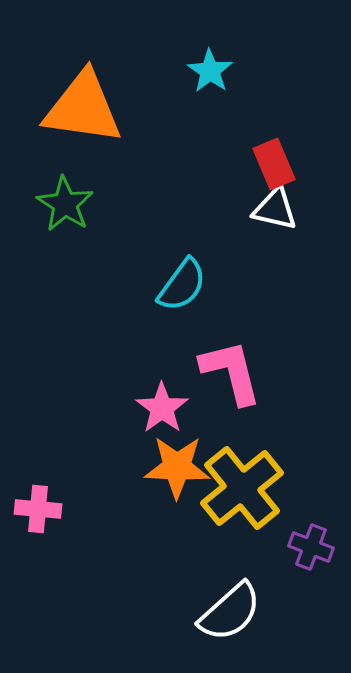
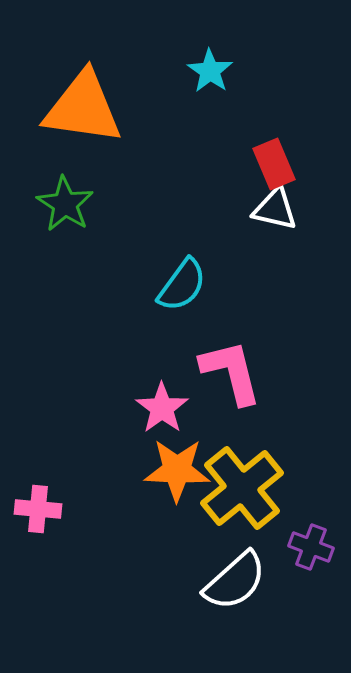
orange star: moved 3 px down
white semicircle: moved 5 px right, 31 px up
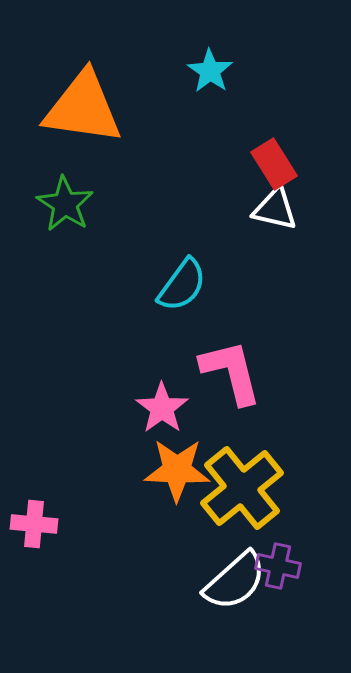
red rectangle: rotated 9 degrees counterclockwise
pink cross: moved 4 px left, 15 px down
purple cross: moved 33 px left, 19 px down; rotated 9 degrees counterclockwise
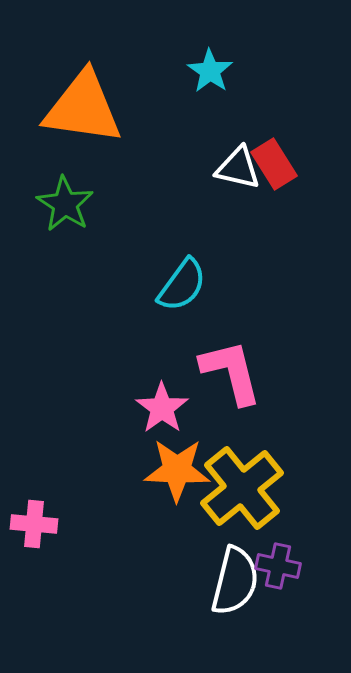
white triangle: moved 37 px left, 41 px up
white semicircle: rotated 34 degrees counterclockwise
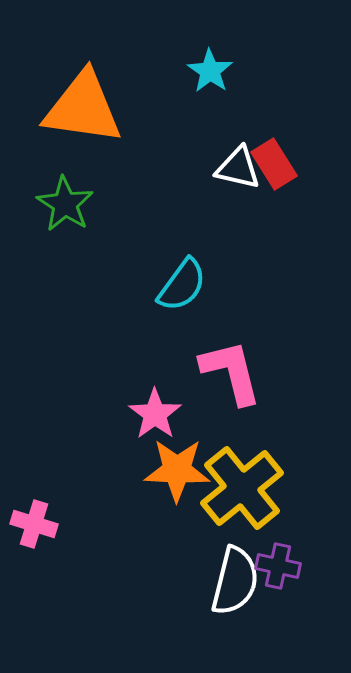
pink star: moved 7 px left, 6 px down
pink cross: rotated 12 degrees clockwise
